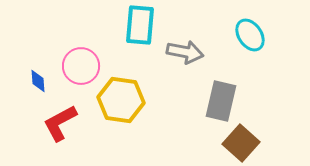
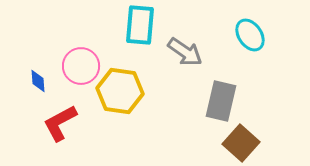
gray arrow: rotated 24 degrees clockwise
yellow hexagon: moved 1 px left, 9 px up
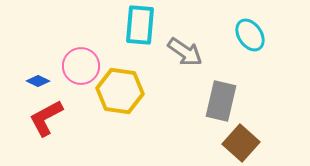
blue diamond: rotated 60 degrees counterclockwise
red L-shape: moved 14 px left, 5 px up
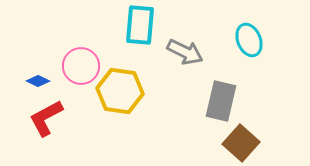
cyan ellipse: moved 1 px left, 5 px down; rotated 12 degrees clockwise
gray arrow: rotated 9 degrees counterclockwise
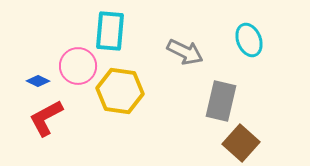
cyan rectangle: moved 30 px left, 6 px down
pink circle: moved 3 px left
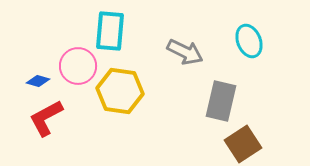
cyan ellipse: moved 1 px down
blue diamond: rotated 10 degrees counterclockwise
brown square: moved 2 px right, 1 px down; rotated 15 degrees clockwise
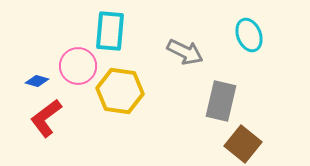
cyan ellipse: moved 6 px up
blue diamond: moved 1 px left
red L-shape: rotated 9 degrees counterclockwise
brown square: rotated 18 degrees counterclockwise
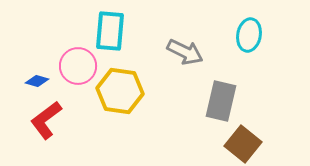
cyan ellipse: rotated 32 degrees clockwise
red L-shape: moved 2 px down
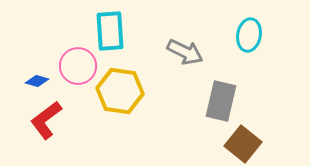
cyan rectangle: rotated 9 degrees counterclockwise
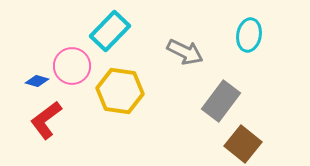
cyan rectangle: rotated 48 degrees clockwise
pink circle: moved 6 px left
gray rectangle: rotated 24 degrees clockwise
